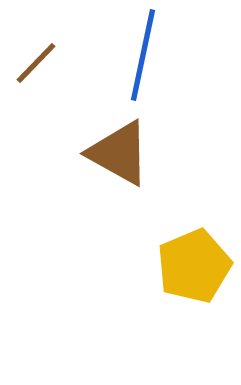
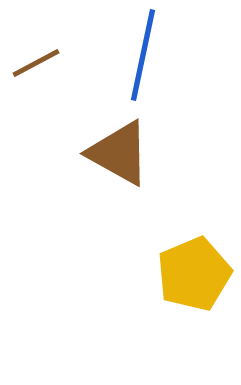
brown line: rotated 18 degrees clockwise
yellow pentagon: moved 8 px down
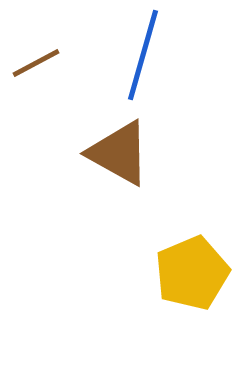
blue line: rotated 4 degrees clockwise
yellow pentagon: moved 2 px left, 1 px up
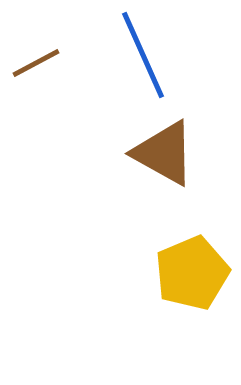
blue line: rotated 40 degrees counterclockwise
brown triangle: moved 45 px right
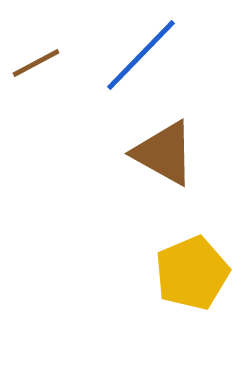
blue line: moved 2 px left; rotated 68 degrees clockwise
